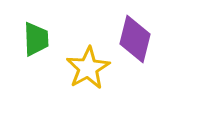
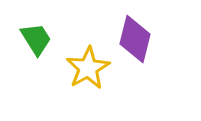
green trapezoid: rotated 30 degrees counterclockwise
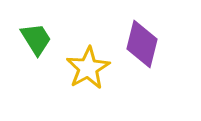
purple diamond: moved 7 px right, 5 px down
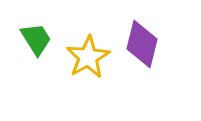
yellow star: moved 11 px up
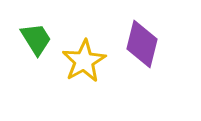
yellow star: moved 4 px left, 4 px down
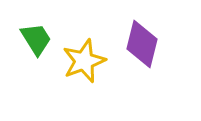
yellow star: rotated 9 degrees clockwise
